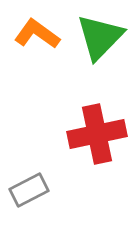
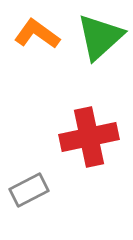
green triangle: rotated 4 degrees clockwise
red cross: moved 8 px left, 3 px down
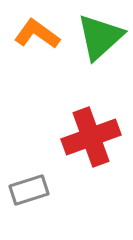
red cross: moved 2 px right; rotated 8 degrees counterclockwise
gray rectangle: rotated 9 degrees clockwise
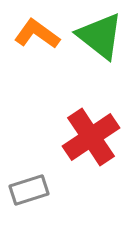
green triangle: moved 1 px up; rotated 40 degrees counterclockwise
red cross: rotated 14 degrees counterclockwise
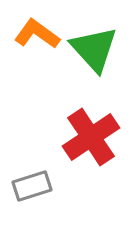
green triangle: moved 6 px left, 13 px down; rotated 10 degrees clockwise
gray rectangle: moved 3 px right, 4 px up
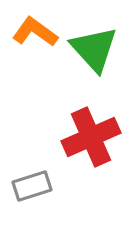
orange L-shape: moved 2 px left, 2 px up
red cross: rotated 10 degrees clockwise
